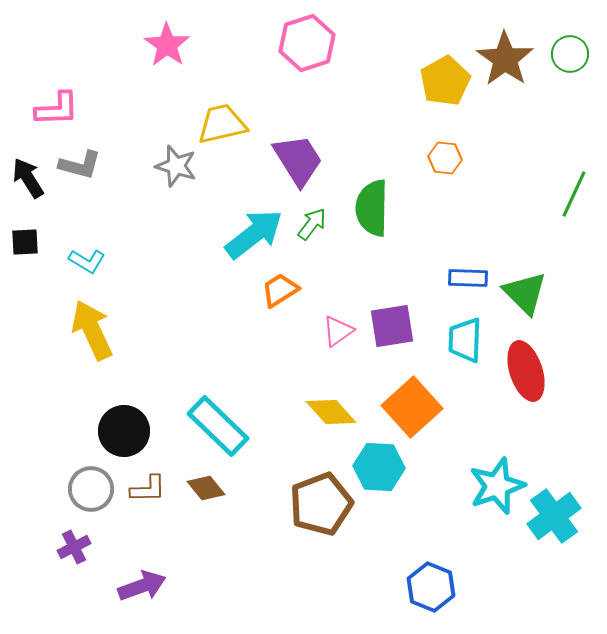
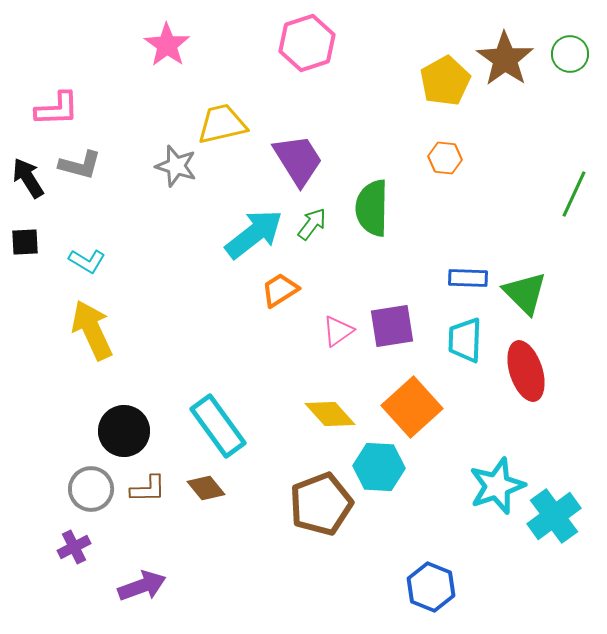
yellow diamond: moved 1 px left, 2 px down
cyan rectangle: rotated 10 degrees clockwise
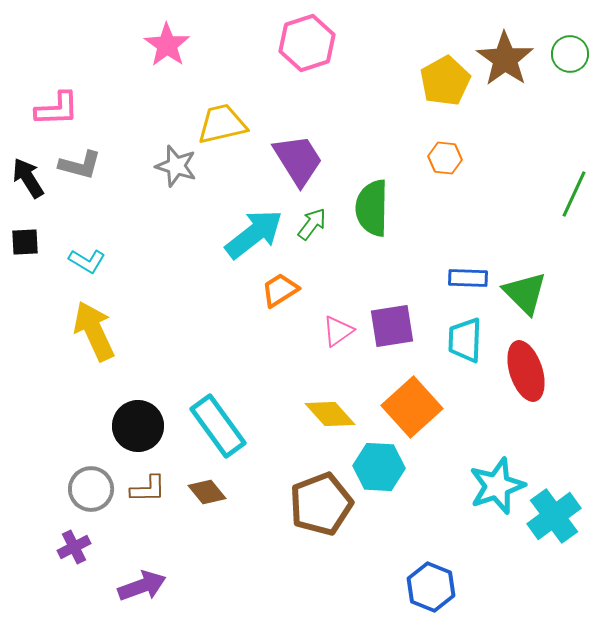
yellow arrow: moved 2 px right, 1 px down
black circle: moved 14 px right, 5 px up
brown diamond: moved 1 px right, 4 px down
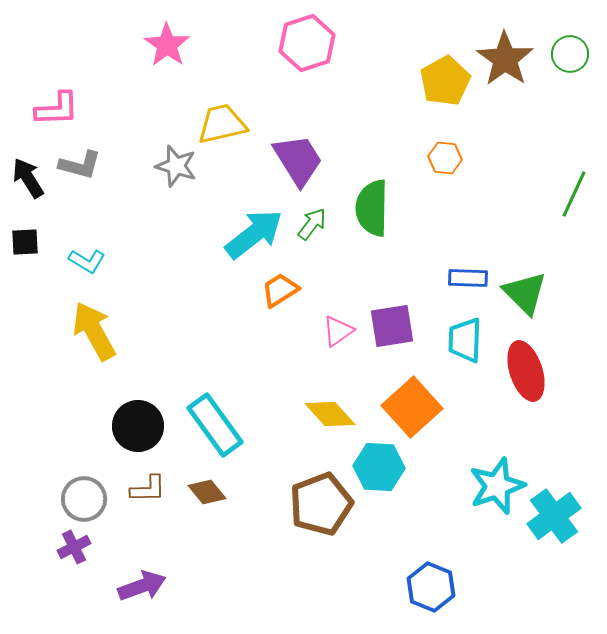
yellow arrow: rotated 4 degrees counterclockwise
cyan rectangle: moved 3 px left, 1 px up
gray circle: moved 7 px left, 10 px down
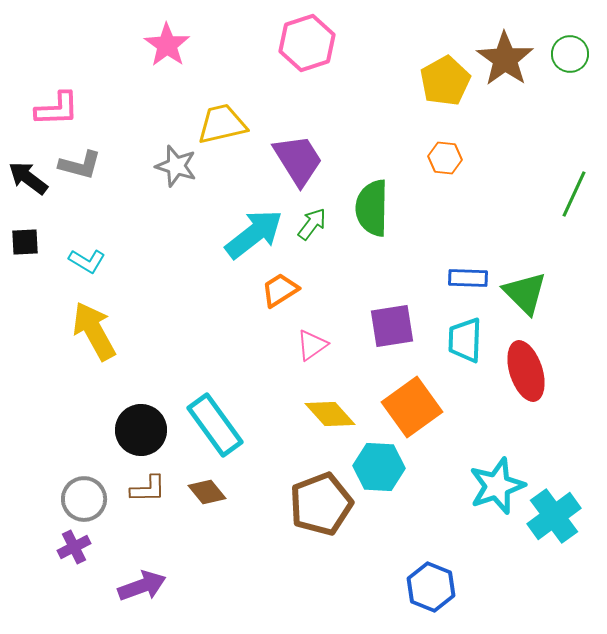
black arrow: rotated 21 degrees counterclockwise
pink triangle: moved 26 px left, 14 px down
orange square: rotated 6 degrees clockwise
black circle: moved 3 px right, 4 px down
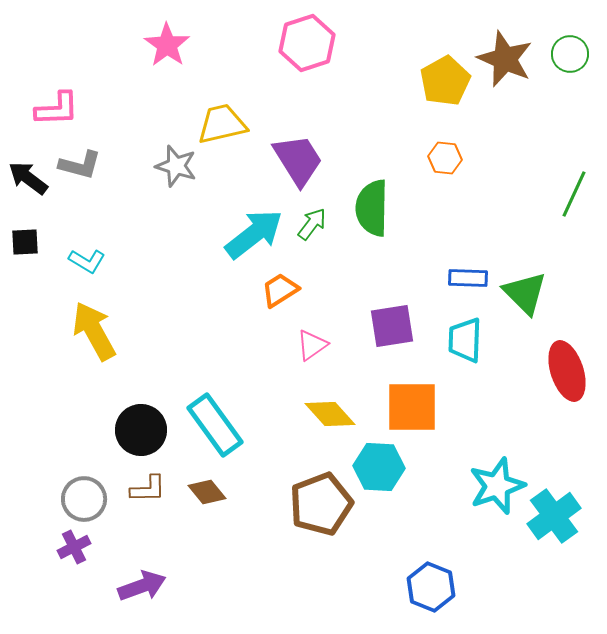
brown star: rotated 12 degrees counterclockwise
red ellipse: moved 41 px right
orange square: rotated 36 degrees clockwise
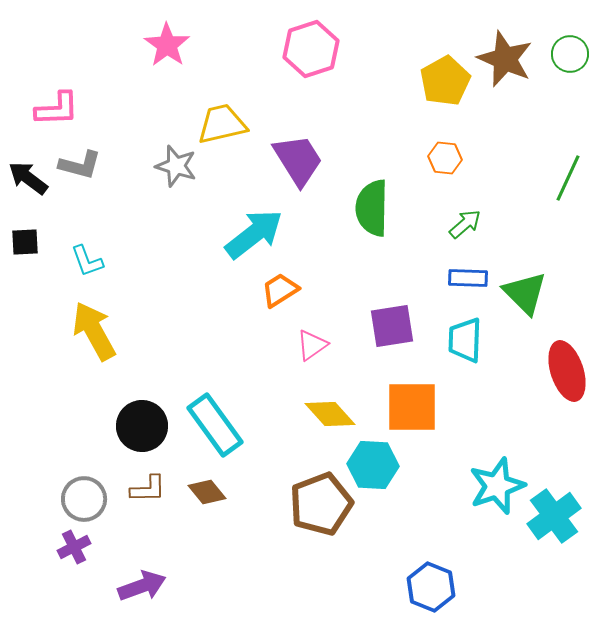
pink hexagon: moved 4 px right, 6 px down
green line: moved 6 px left, 16 px up
green arrow: moved 153 px right; rotated 12 degrees clockwise
cyan L-shape: rotated 39 degrees clockwise
black circle: moved 1 px right, 4 px up
cyan hexagon: moved 6 px left, 2 px up
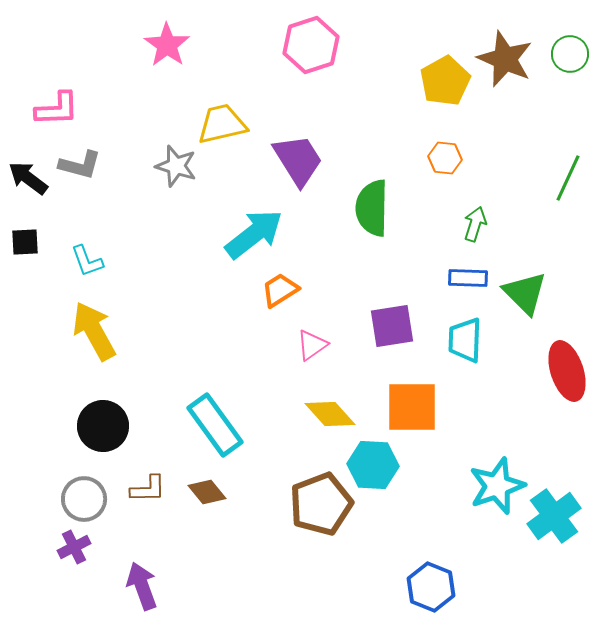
pink hexagon: moved 4 px up
green arrow: moved 10 px right; rotated 32 degrees counterclockwise
black circle: moved 39 px left
purple arrow: rotated 90 degrees counterclockwise
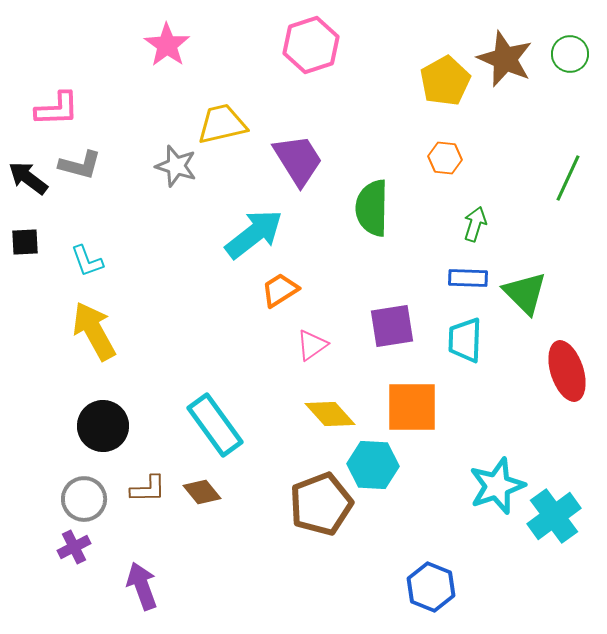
brown diamond: moved 5 px left
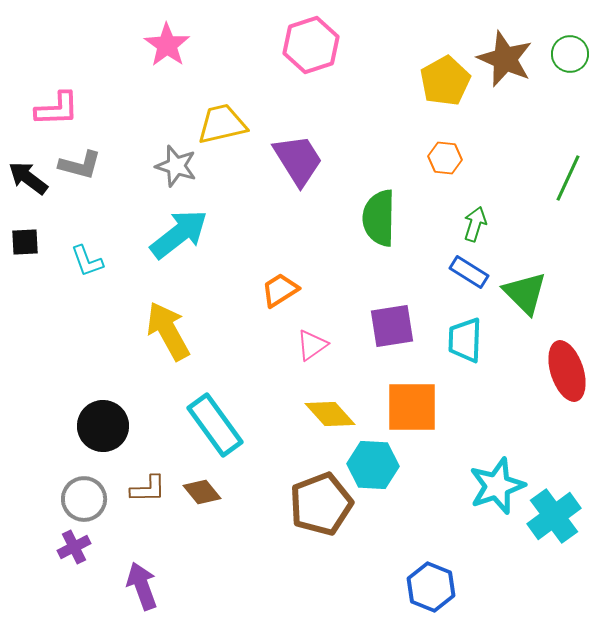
green semicircle: moved 7 px right, 10 px down
cyan arrow: moved 75 px left
blue rectangle: moved 1 px right, 6 px up; rotated 30 degrees clockwise
yellow arrow: moved 74 px right
